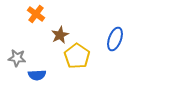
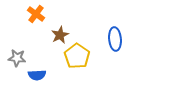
blue ellipse: rotated 25 degrees counterclockwise
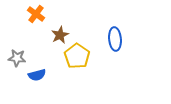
blue semicircle: rotated 12 degrees counterclockwise
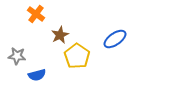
blue ellipse: rotated 60 degrees clockwise
gray star: moved 2 px up
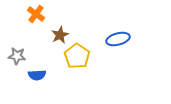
blue ellipse: moved 3 px right; rotated 20 degrees clockwise
blue semicircle: rotated 12 degrees clockwise
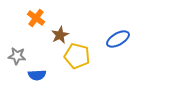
orange cross: moved 4 px down
blue ellipse: rotated 15 degrees counterclockwise
yellow pentagon: rotated 20 degrees counterclockwise
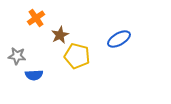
orange cross: rotated 18 degrees clockwise
blue ellipse: moved 1 px right
blue semicircle: moved 3 px left
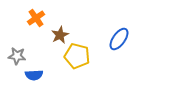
blue ellipse: rotated 25 degrees counterclockwise
